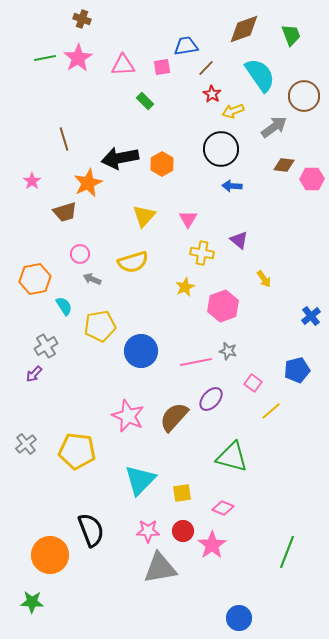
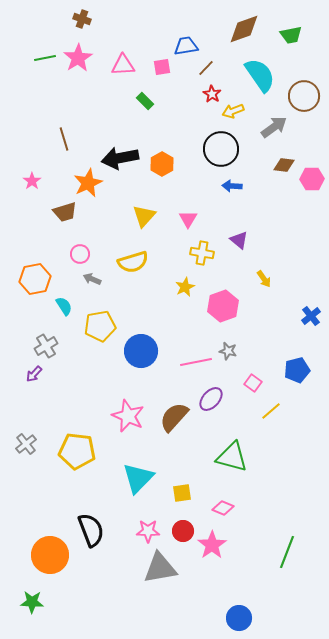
green trapezoid at (291, 35): rotated 100 degrees clockwise
cyan triangle at (140, 480): moved 2 px left, 2 px up
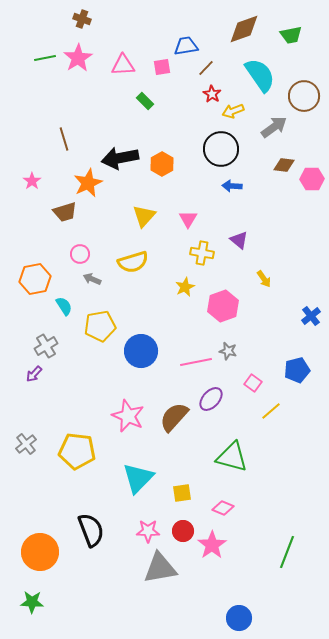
orange circle at (50, 555): moved 10 px left, 3 px up
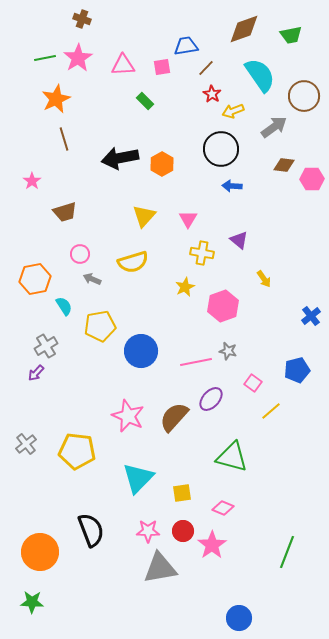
orange star at (88, 183): moved 32 px left, 84 px up
purple arrow at (34, 374): moved 2 px right, 1 px up
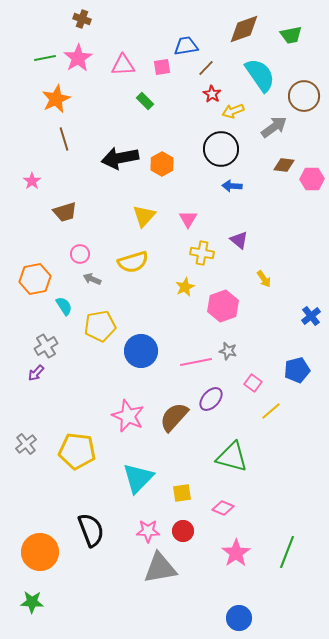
pink star at (212, 545): moved 24 px right, 8 px down
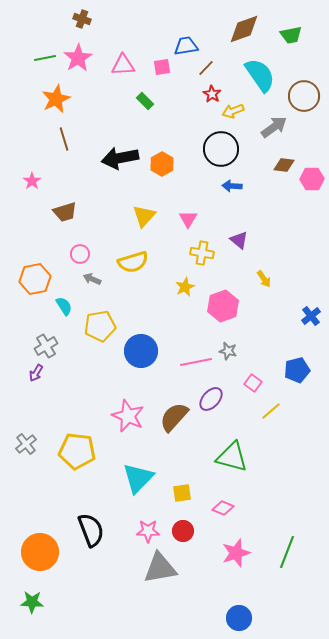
purple arrow at (36, 373): rotated 12 degrees counterclockwise
pink star at (236, 553): rotated 16 degrees clockwise
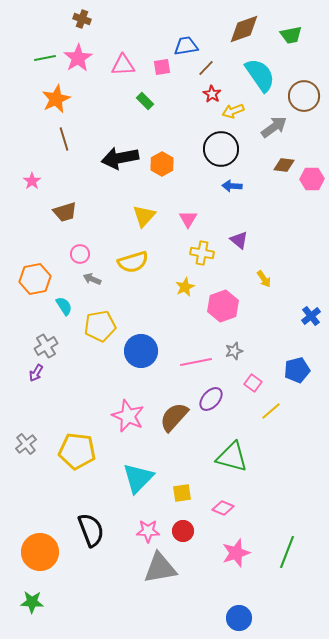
gray star at (228, 351): moved 6 px right; rotated 30 degrees counterclockwise
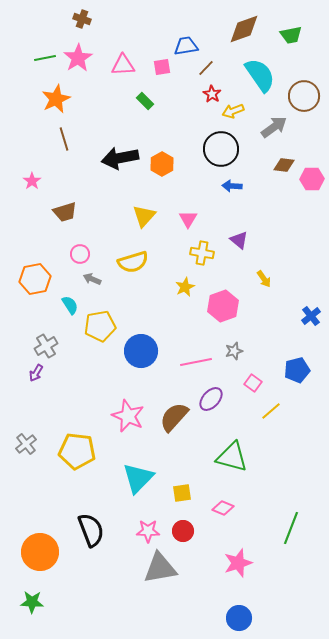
cyan semicircle at (64, 306): moved 6 px right, 1 px up
green line at (287, 552): moved 4 px right, 24 px up
pink star at (236, 553): moved 2 px right, 10 px down
